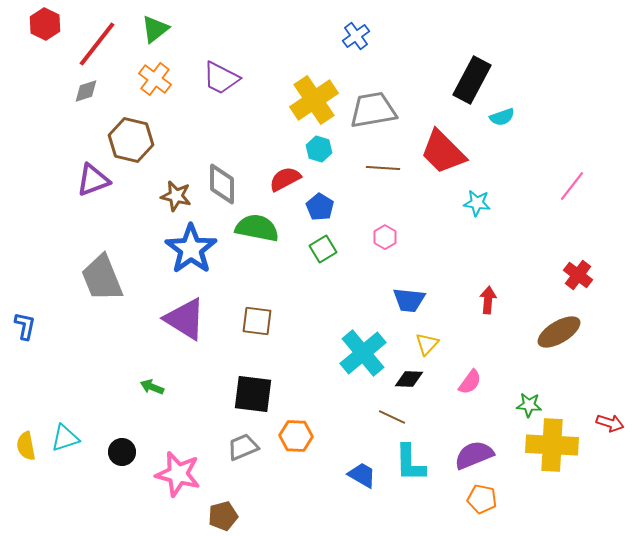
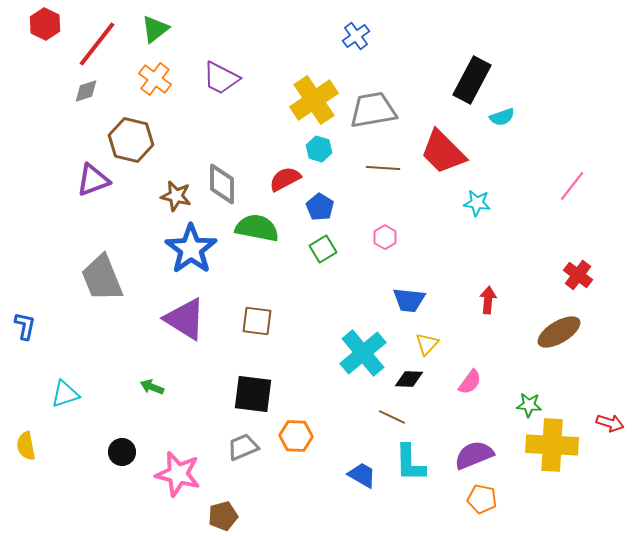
cyan triangle at (65, 438): moved 44 px up
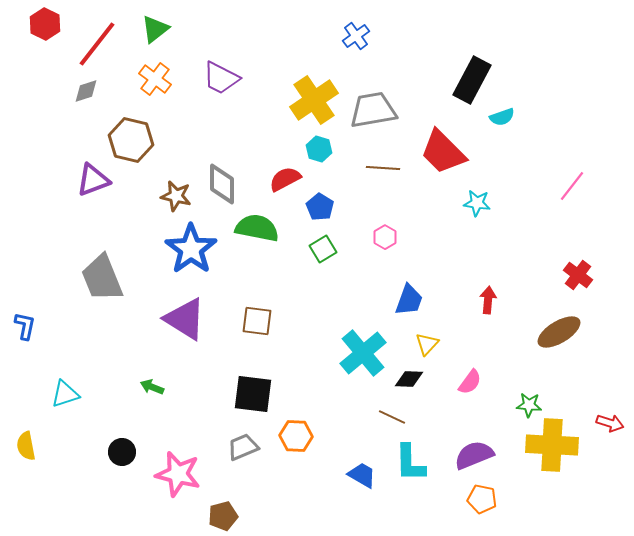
blue trapezoid at (409, 300): rotated 76 degrees counterclockwise
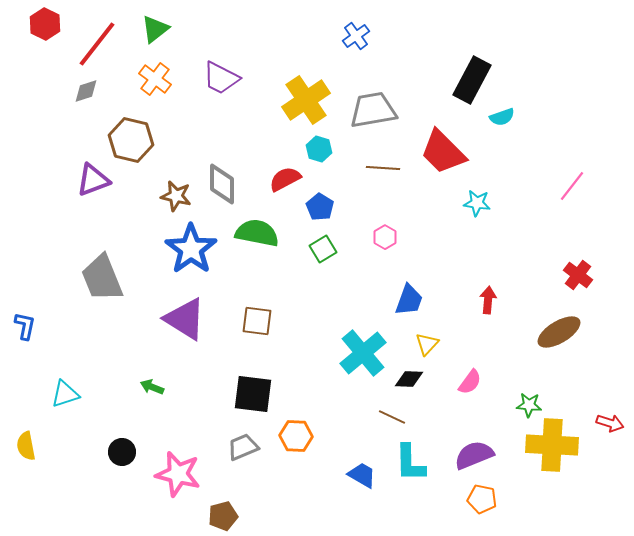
yellow cross at (314, 100): moved 8 px left
green semicircle at (257, 228): moved 5 px down
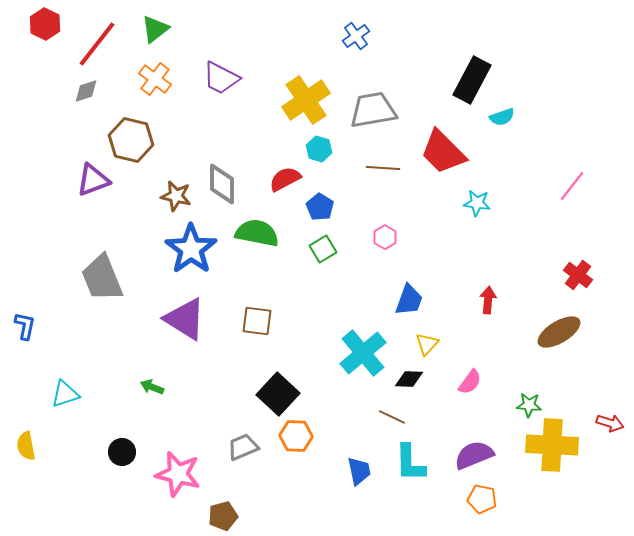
black square at (253, 394): moved 25 px right; rotated 36 degrees clockwise
blue trapezoid at (362, 475): moved 3 px left, 4 px up; rotated 48 degrees clockwise
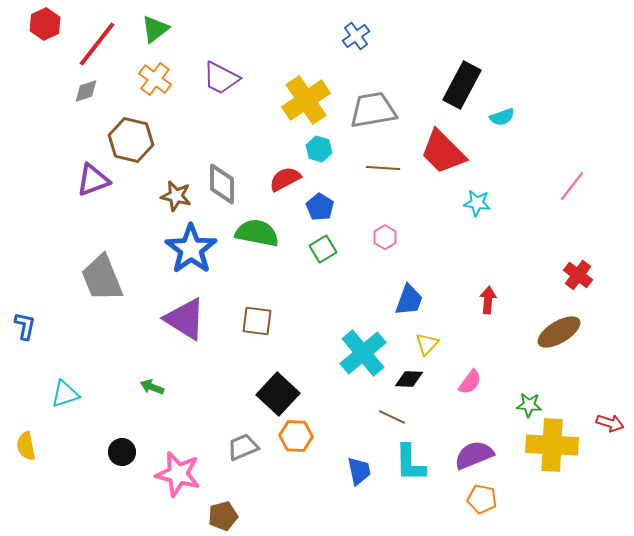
red hexagon at (45, 24): rotated 8 degrees clockwise
black rectangle at (472, 80): moved 10 px left, 5 px down
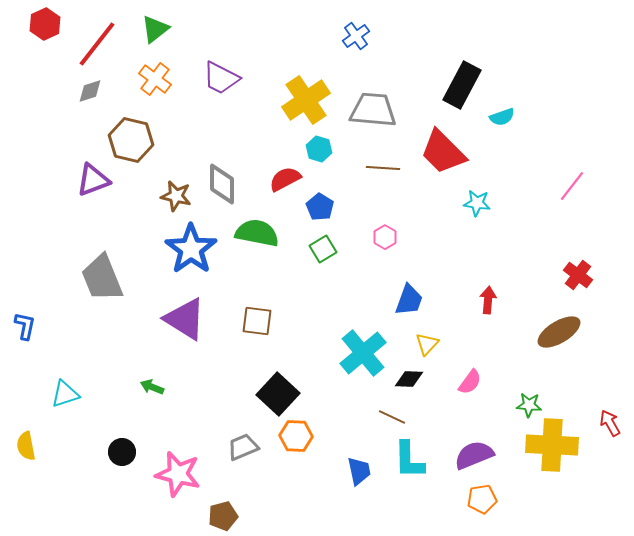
gray diamond at (86, 91): moved 4 px right
gray trapezoid at (373, 110): rotated 15 degrees clockwise
red arrow at (610, 423): rotated 136 degrees counterclockwise
cyan L-shape at (410, 463): moved 1 px left, 3 px up
orange pentagon at (482, 499): rotated 20 degrees counterclockwise
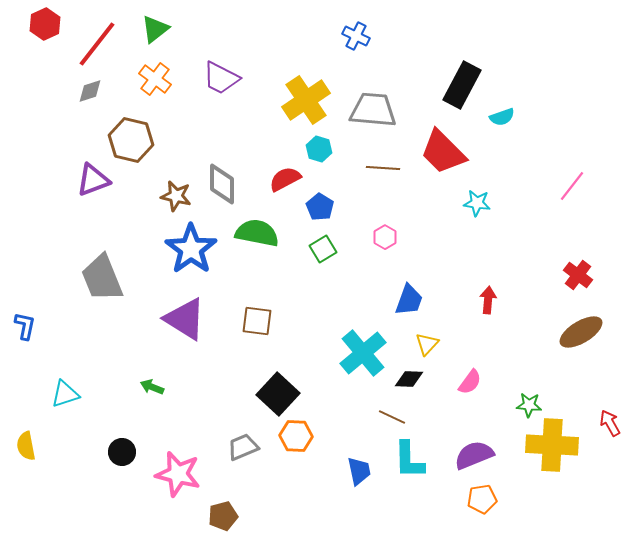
blue cross at (356, 36): rotated 28 degrees counterclockwise
brown ellipse at (559, 332): moved 22 px right
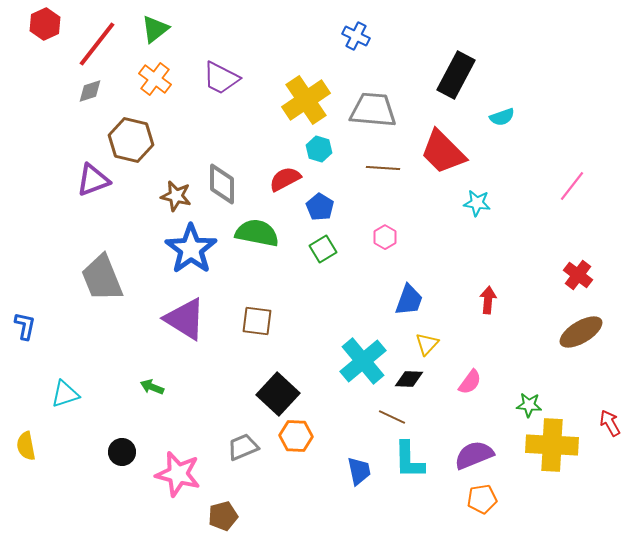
black rectangle at (462, 85): moved 6 px left, 10 px up
cyan cross at (363, 353): moved 8 px down
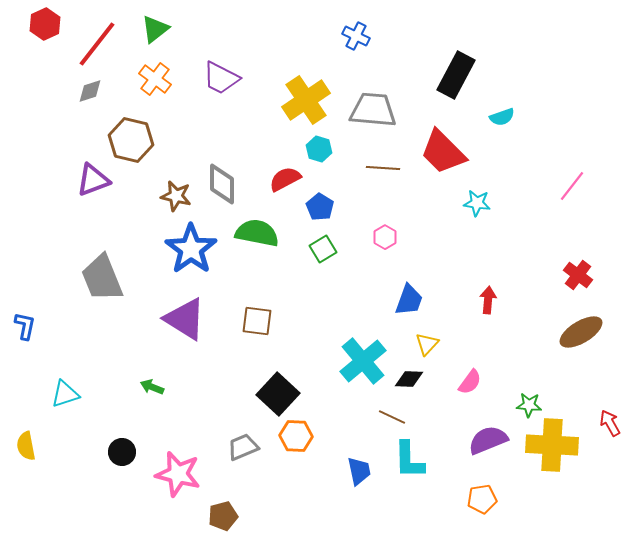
purple semicircle at (474, 455): moved 14 px right, 15 px up
